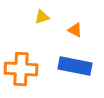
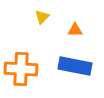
yellow triangle: rotated 28 degrees counterclockwise
orange triangle: rotated 28 degrees counterclockwise
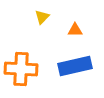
blue rectangle: rotated 24 degrees counterclockwise
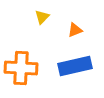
orange triangle: rotated 21 degrees counterclockwise
orange cross: moved 1 px up
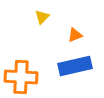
orange triangle: moved 5 px down
orange cross: moved 9 px down
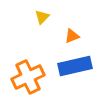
orange triangle: moved 3 px left, 1 px down
orange cross: moved 7 px right; rotated 28 degrees counterclockwise
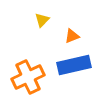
yellow triangle: moved 3 px down
blue rectangle: moved 1 px left, 1 px up
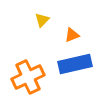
orange triangle: moved 1 px up
blue rectangle: moved 1 px right, 1 px up
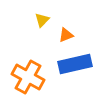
orange triangle: moved 6 px left
orange cross: rotated 36 degrees counterclockwise
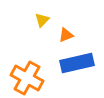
blue rectangle: moved 2 px right, 1 px up
orange cross: moved 1 px left, 1 px down
